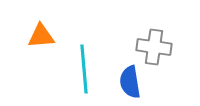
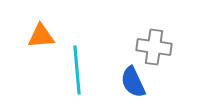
cyan line: moved 7 px left, 1 px down
blue semicircle: moved 3 px right; rotated 16 degrees counterclockwise
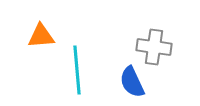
blue semicircle: moved 1 px left
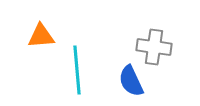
blue semicircle: moved 1 px left, 1 px up
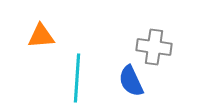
cyan line: moved 8 px down; rotated 9 degrees clockwise
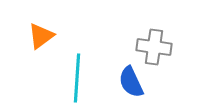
orange triangle: rotated 32 degrees counterclockwise
blue semicircle: moved 1 px down
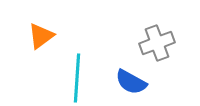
gray cross: moved 3 px right, 4 px up; rotated 28 degrees counterclockwise
blue semicircle: rotated 36 degrees counterclockwise
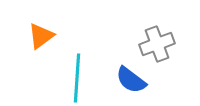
gray cross: moved 1 px down
blue semicircle: moved 2 px up; rotated 8 degrees clockwise
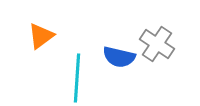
gray cross: rotated 36 degrees counterclockwise
blue semicircle: moved 12 px left, 23 px up; rotated 24 degrees counterclockwise
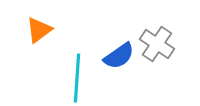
orange triangle: moved 2 px left, 6 px up
blue semicircle: moved 1 px up; rotated 48 degrees counterclockwise
